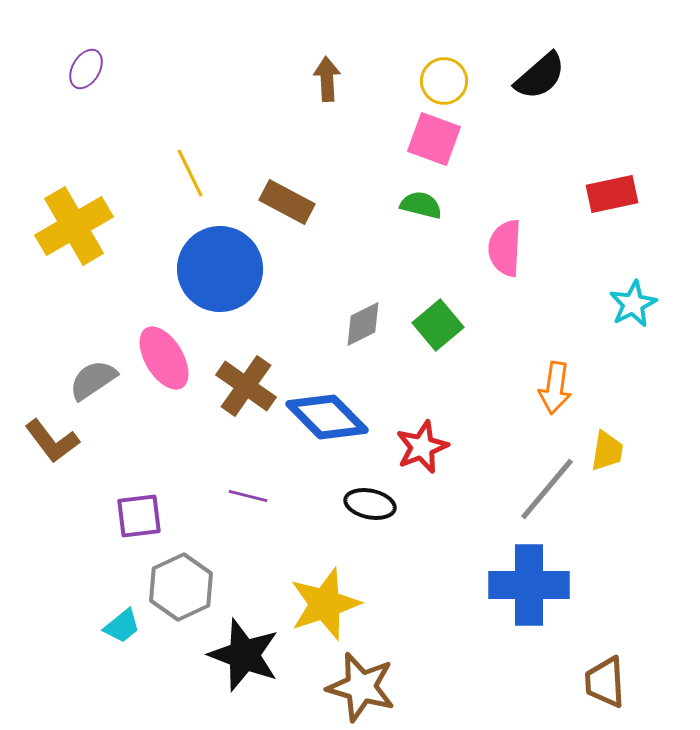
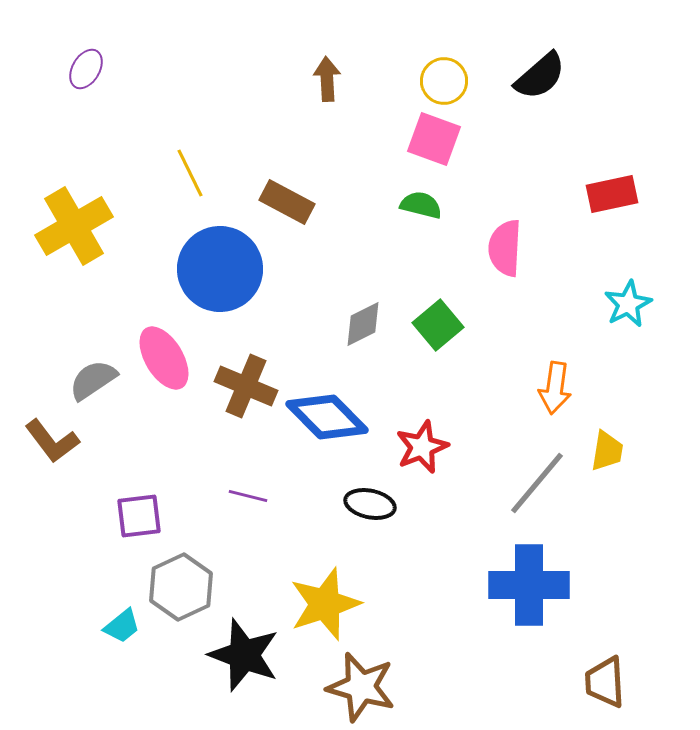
cyan star: moved 5 px left
brown cross: rotated 12 degrees counterclockwise
gray line: moved 10 px left, 6 px up
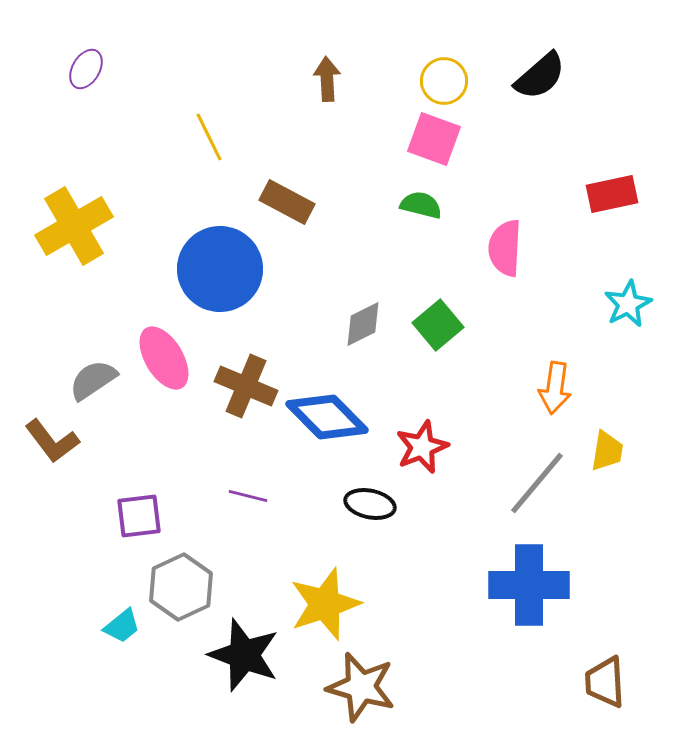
yellow line: moved 19 px right, 36 px up
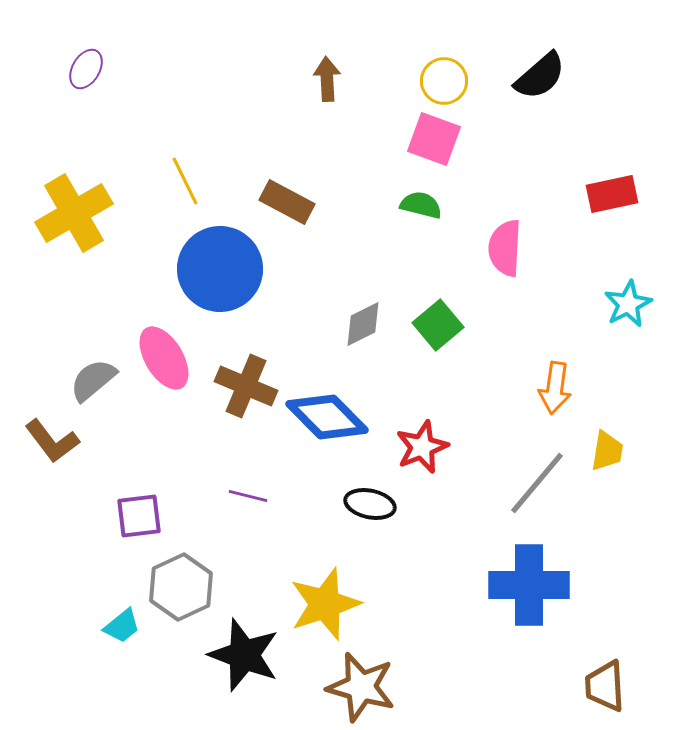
yellow line: moved 24 px left, 44 px down
yellow cross: moved 13 px up
gray semicircle: rotated 6 degrees counterclockwise
brown trapezoid: moved 4 px down
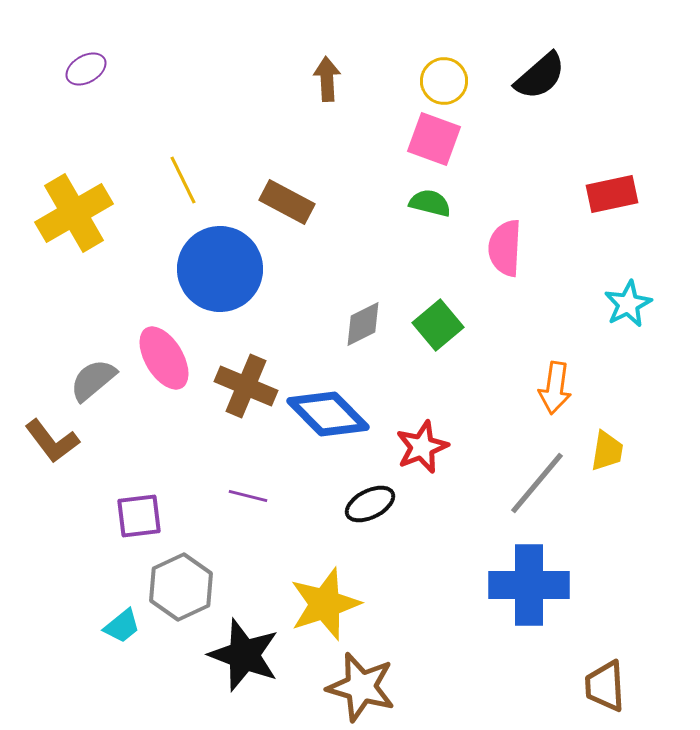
purple ellipse: rotated 30 degrees clockwise
yellow line: moved 2 px left, 1 px up
green semicircle: moved 9 px right, 2 px up
blue diamond: moved 1 px right, 3 px up
black ellipse: rotated 39 degrees counterclockwise
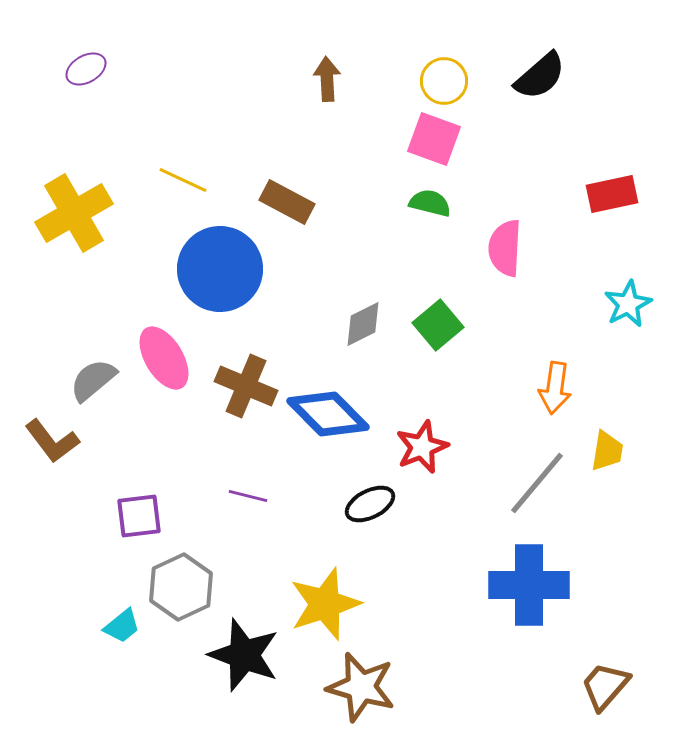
yellow line: rotated 39 degrees counterclockwise
brown trapezoid: rotated 44 degrees clockwise
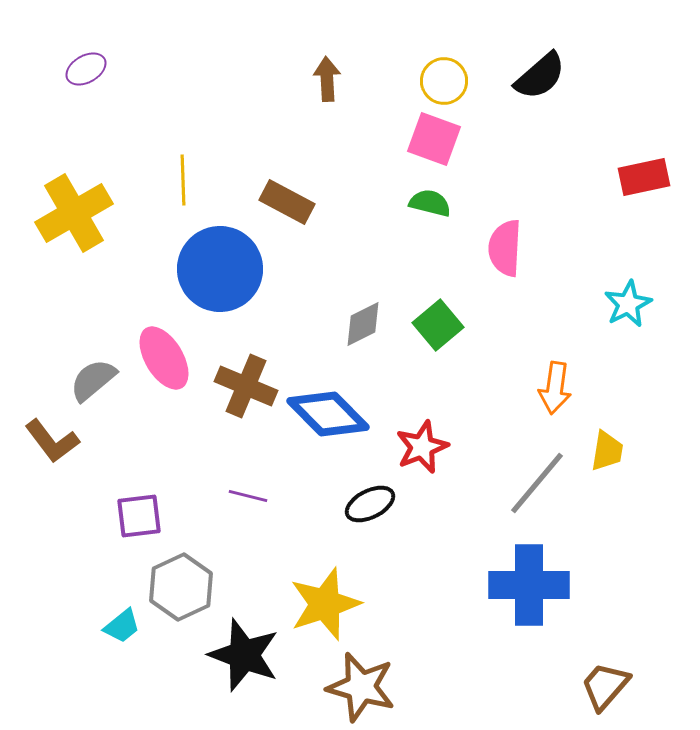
yellow line: rotated 63 degrees clockwise
red rectangle: moved 32 px right, 17 px up
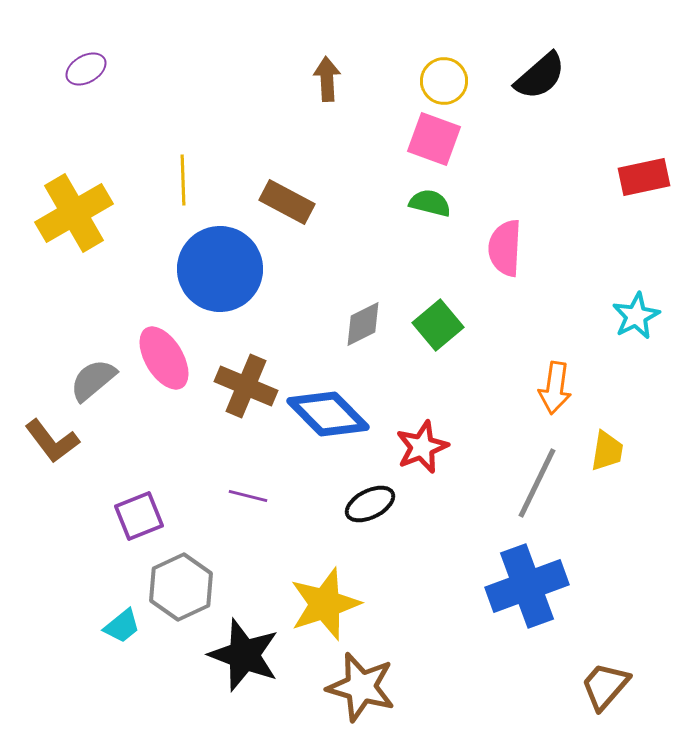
cyan star: moved 8 px right, 12 px down
gray line: rotated 14 degrees counterclockwise
purple square: rotated 15 degrees counterclockwise
blue cross: moved 2 px left, 1 px down; rotated 20 degrees counterclockwise
